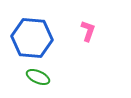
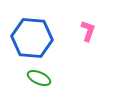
green ellipse: moved 1 px right, 1 px down
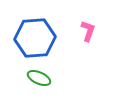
blue hexagon: moved 3 px right; rotated 9 degrees counterclockwise
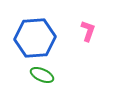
green ellipse: moved 3 px right, 3 px up
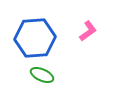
pink L-shape: rotated 35 degrees clockwise
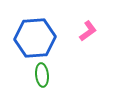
green ellipse: rotated 60 degrees clockwise
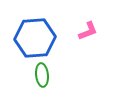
pink L-shape: rotated 15 degrees clockwise
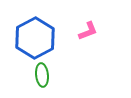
blue hexagon: rotated 24 degrees counterclockwise
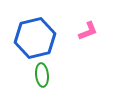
blue hexagon: rotated 15 degrees clockwise
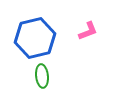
green ellipse: moved 1 px down
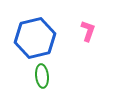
pink L-shape: rotated 50 degrees counterclockwise
